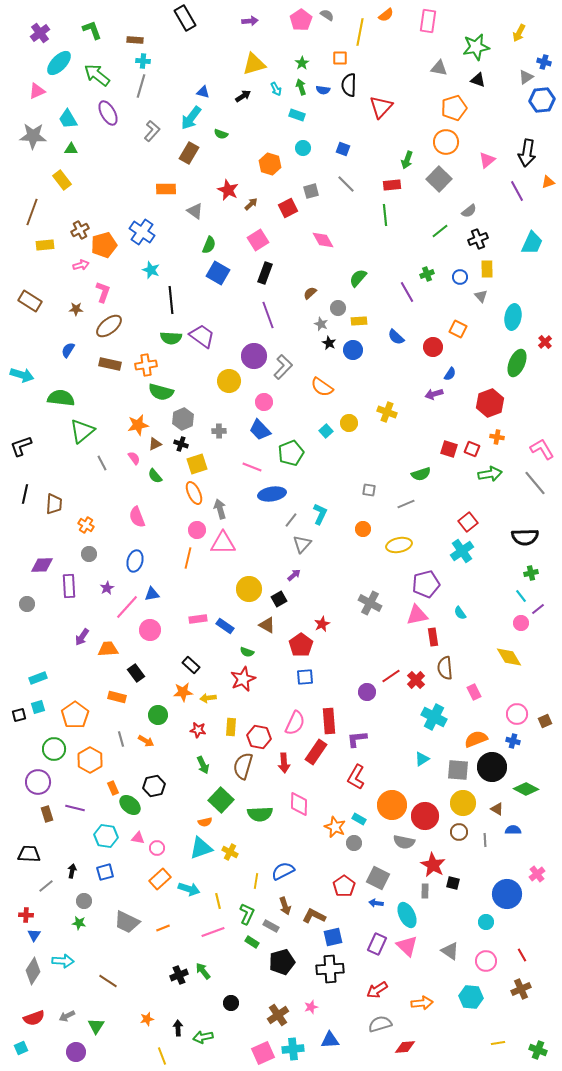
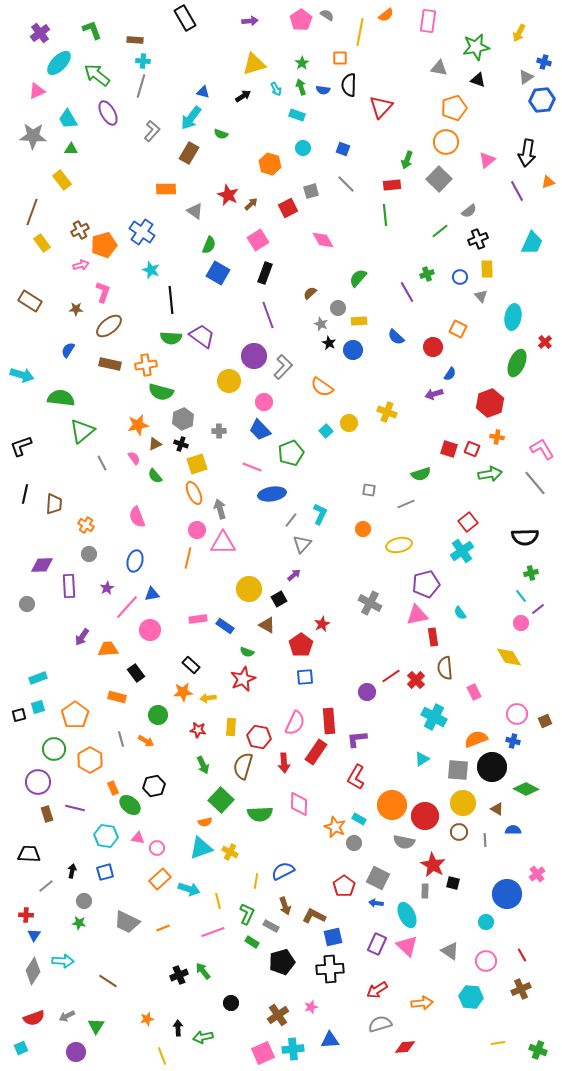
red star at (228, 190): moved 5 px down
yellow rectangle at (45, 245): moved 3 px left, 2 px up; rotated 60 degrees clockwise
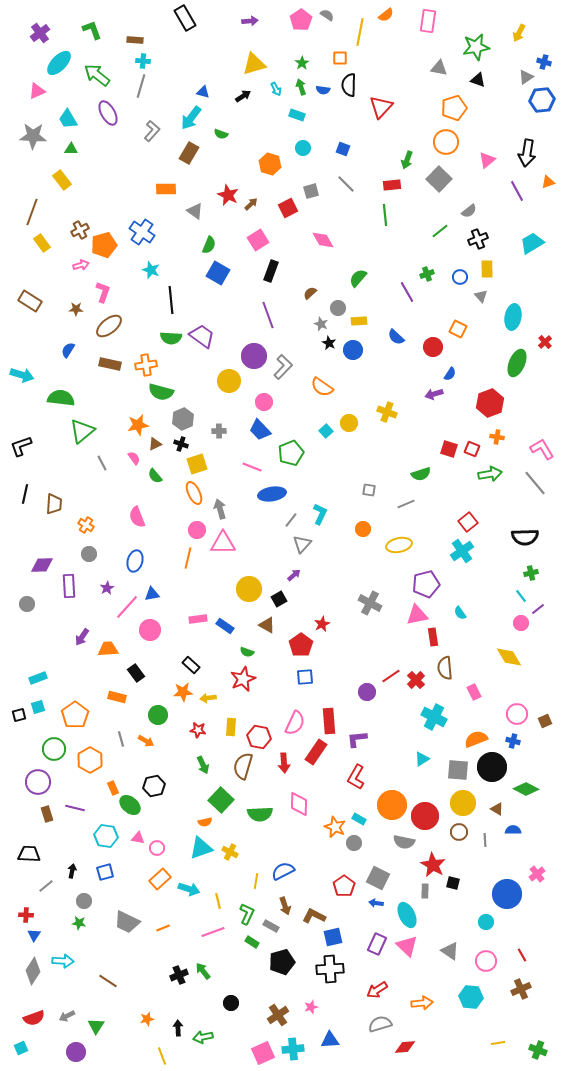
cyan trapezoid at (532, 243): rotated 145 degrees counterclockwise
black rectangle at (265, 273): moved 6 px right, 2 px up
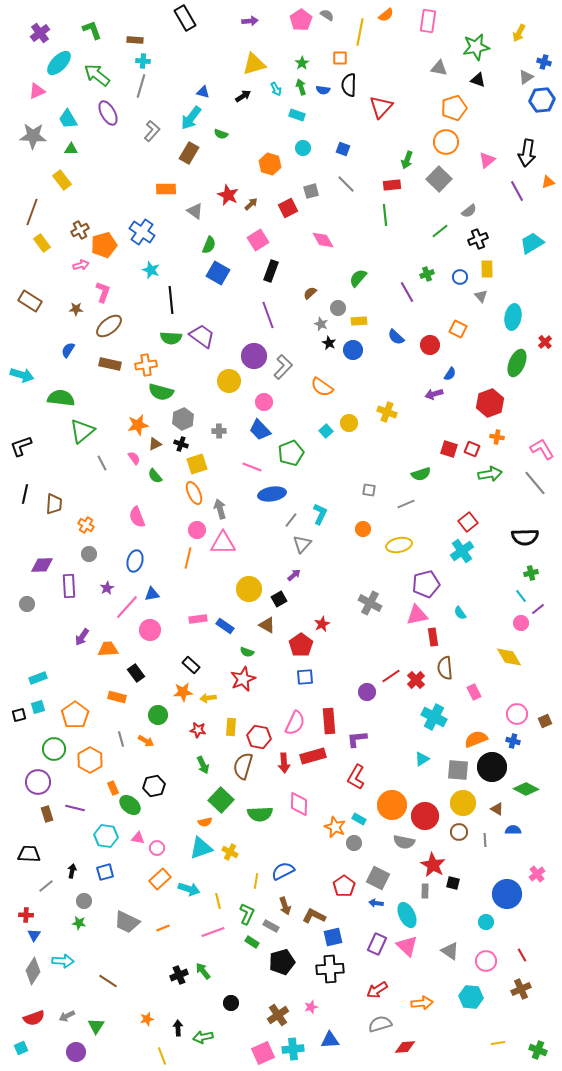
red circle at (433, 347): moved 3 px left, 2 px up
red rectangle at (316, 752): moved 3 px left, 4 px down; rotated 40 degrees clockwise
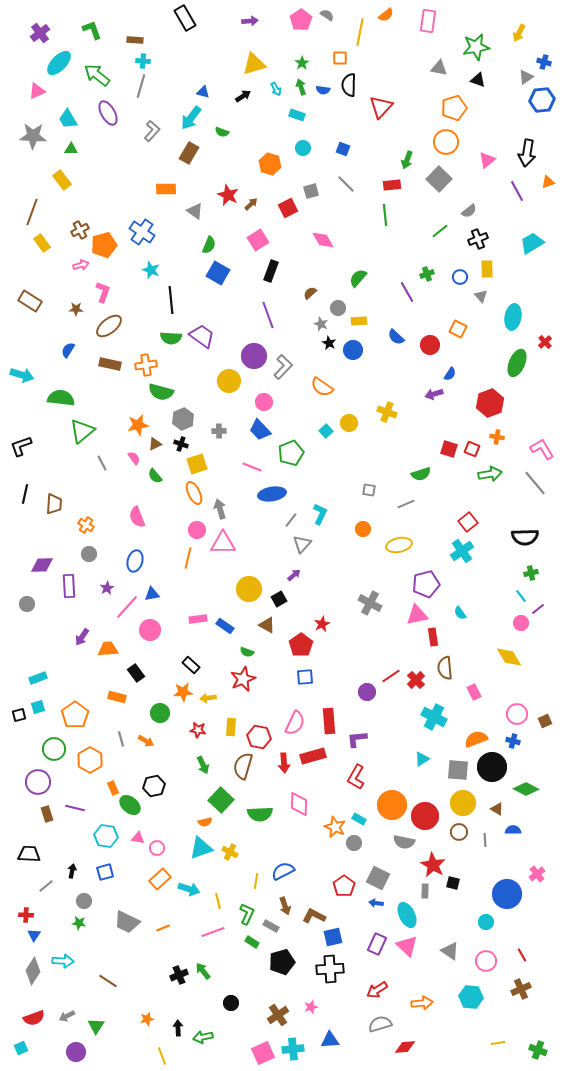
green semicircle at (221, 134): moved 1 px right, 2 px up
green circle at (158, 715): moved 2 px right, 2 px up
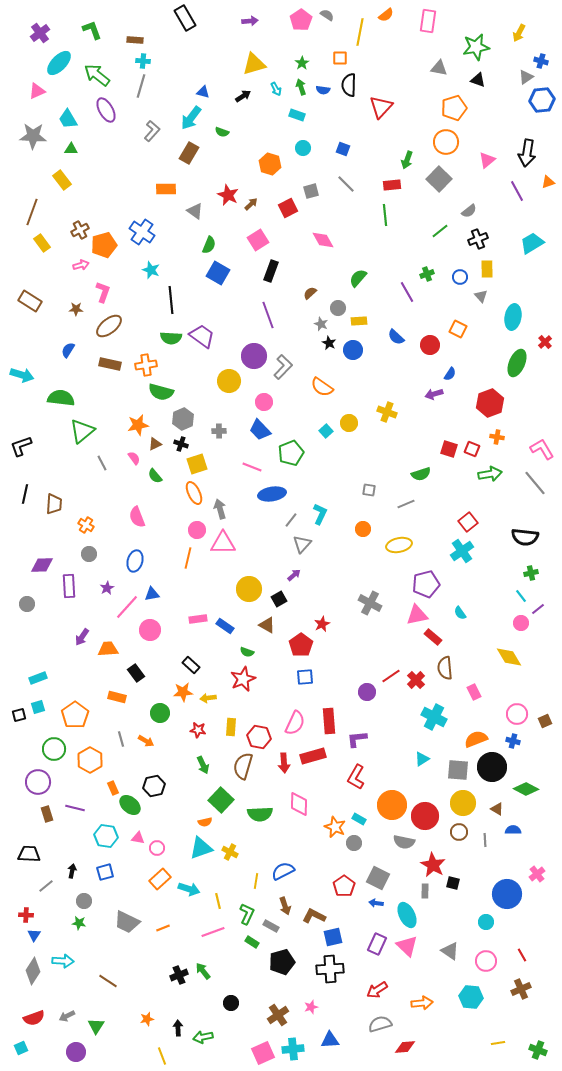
blue cross at (544, 62): moved 3 px left, 1 px up
purple ellipse at (108, 113): moved 2 px left, 3 px up
black semicircle at (525, 537): rotated 8 degrees clockwise
red rectangle at (433, 637): rotated 42 degrees counterclockwise
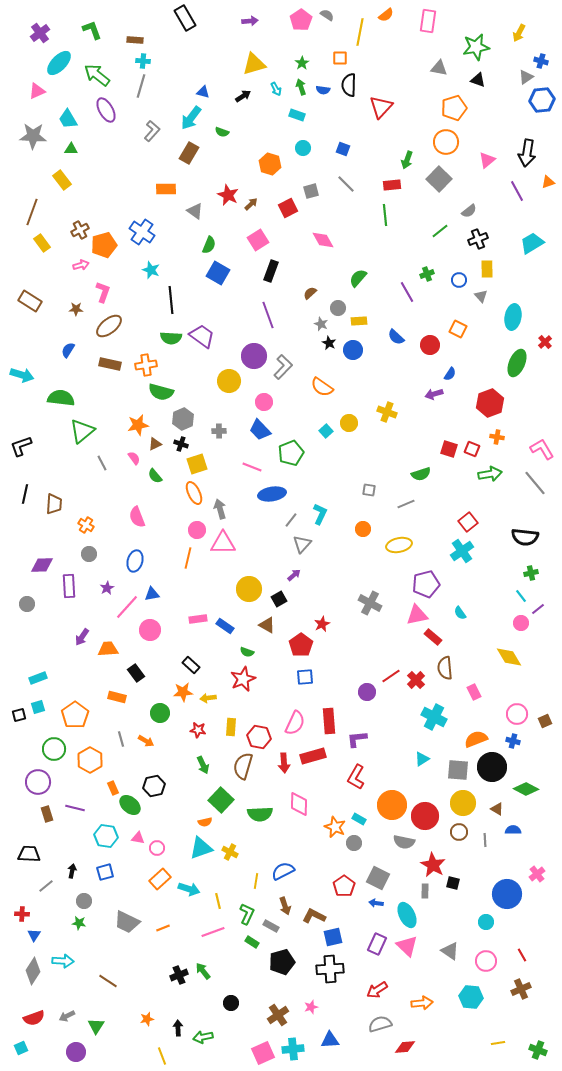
blue circle at (460, 277): moved 1 px left, 3 px down
red cross at (26, 915): moved 4 px left, 1 px up
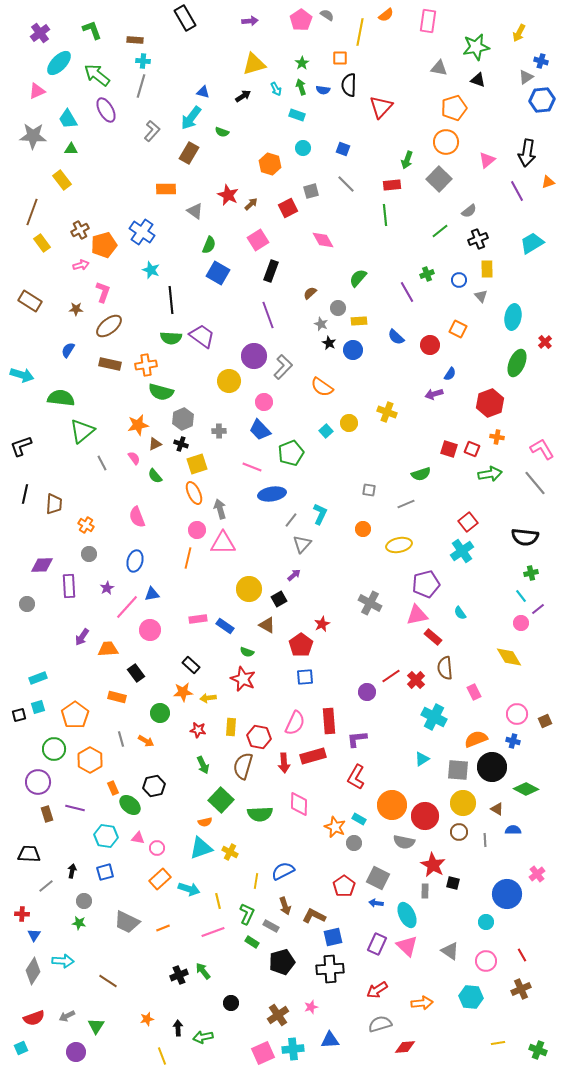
red star at (243, 679): rotated 25 degrees counterclockwise
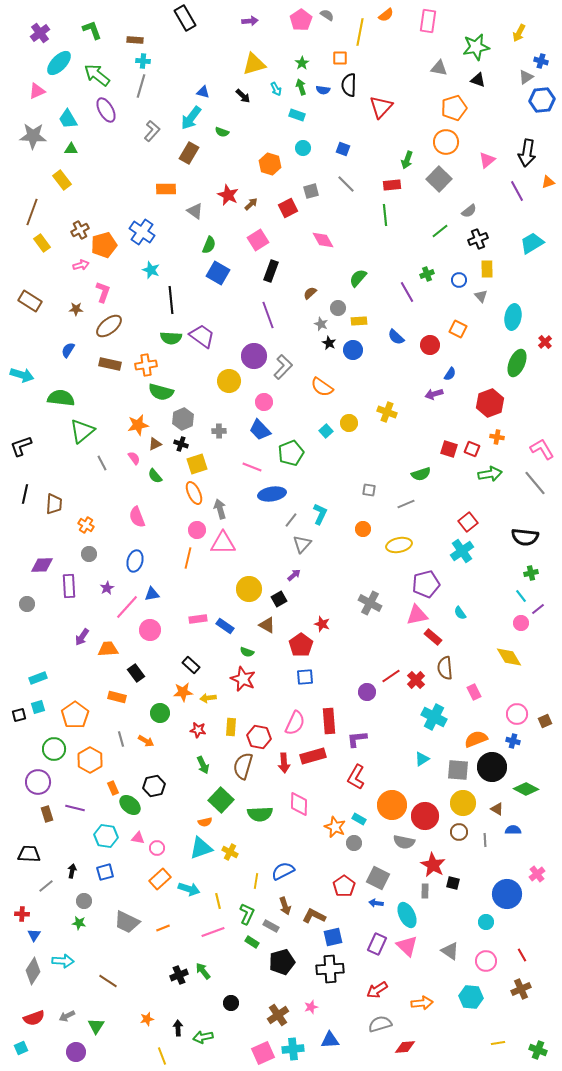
black arrow at (243, 96): rotated 77 degrees clockwise
red star at (322, 624): rotated 28 degrees counterclockwise
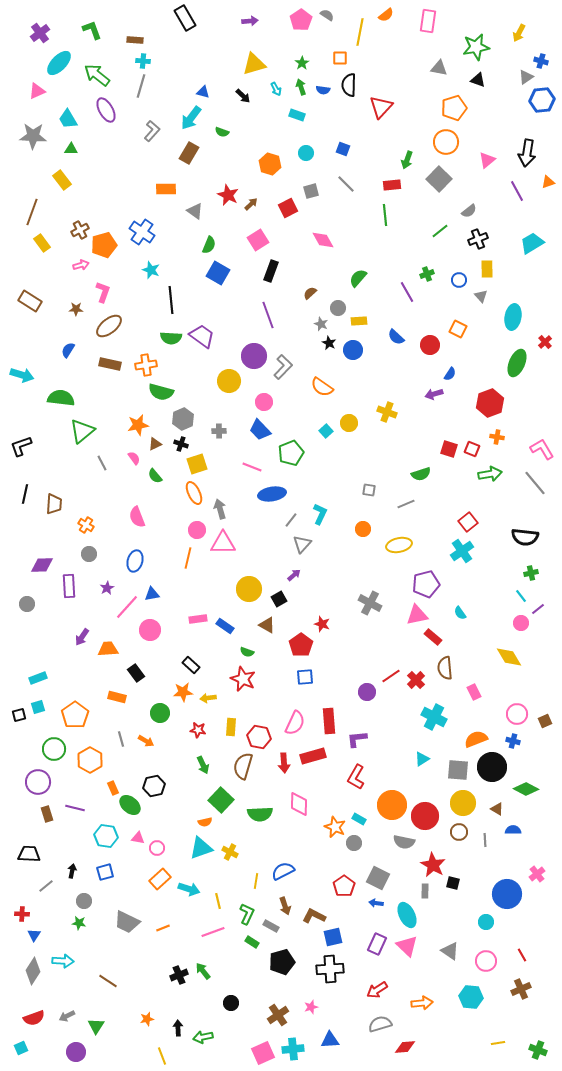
cyan circle at (303, 148): moved 3 px right, 5 px down
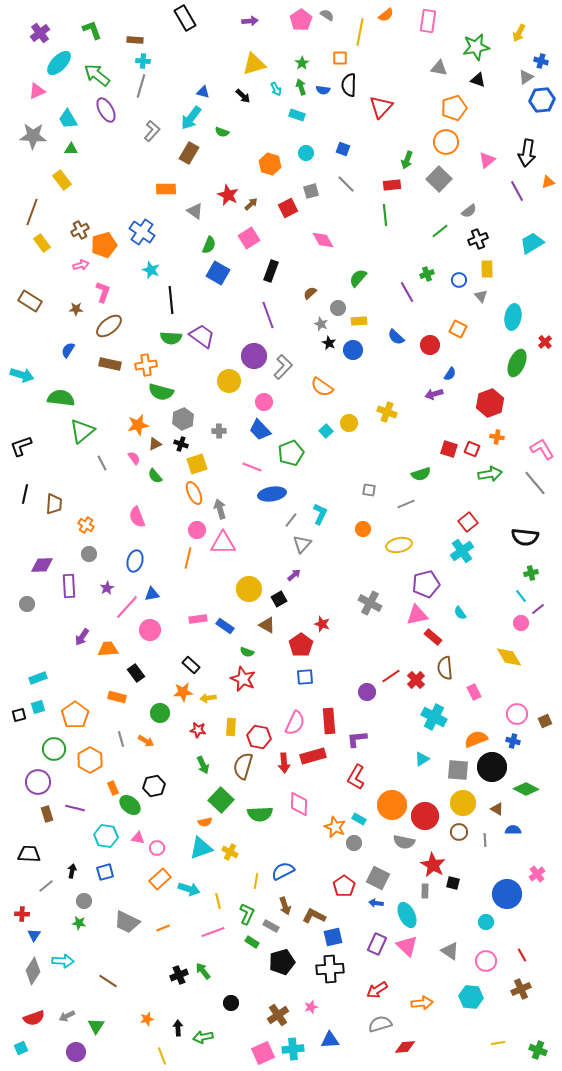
pink square at (258, 240): moved 9 px left, 2 px up
